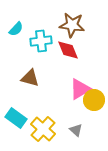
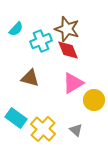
brown star: moved 5 px left, 4 px down; rotated 10 degrees clockwise
cyan cross: rotated 15 degrees counterclockwise
pink triangle: moved 7 px left, 6 px up
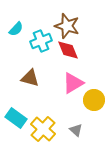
brown star: moved 3 px up
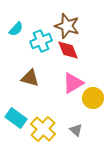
yellow circle: moved 1 px left, 2 px up
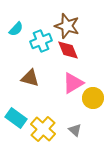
gray triangle: moved 1 px left
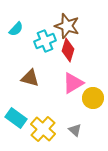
cyan cross: moved 4 px right
red diamond: rotated 40 degrees clockwise
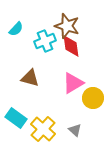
red diamond: moved 3 px right, 4 px up; rotated 25 degrees counterclockwise
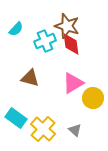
red diamond: moved 2 px up
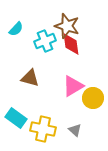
pink triangle: moved 3 px down
yellow cross: rotated 30 degrees counterclockwise
